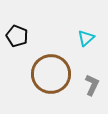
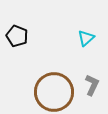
brown circle: moved 3 px right, 18 px down
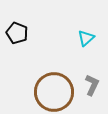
black pentagon: moved 3 px up
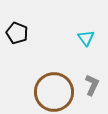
cyan triangle: rotated 24 degrees counterclockwise
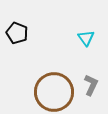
gray L-shape: moved 1 px left
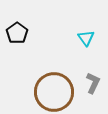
black pentagon: rotated 15 degrees clockwise
gray L-shape: moved 2 px right, 2 px up
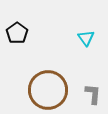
gray L-shape: moved 11 px down; rotated 20 degrees counterclockwise
brown circle: moved 6 px left, 2 px up
